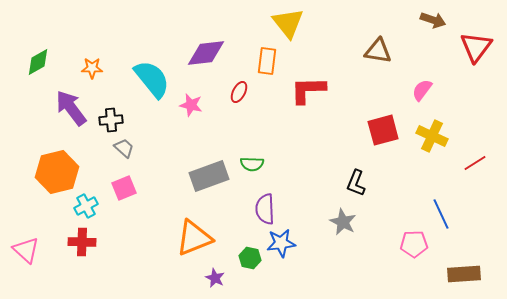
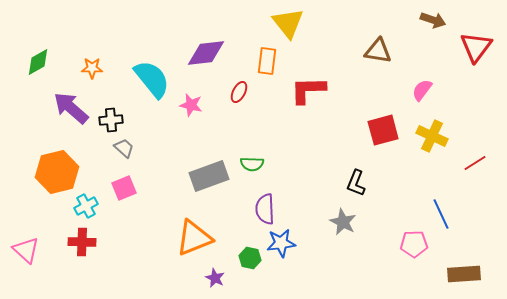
purple arrow: rotated 12 degrees counterclockwise
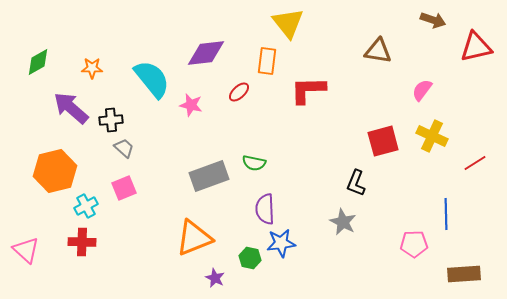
red triangle: rotated 40 degrees clockwise
red ellipse: rotated 20 degrees clockwise
red square: moved 11 px down
green semicircle: moved 2 px right, 1 px up; rotated 10 degrees clockwise
orange hexagon: moved 2 px left, 1 px up
blue line: moved 5 px right; rotated 24 degrees clockwise
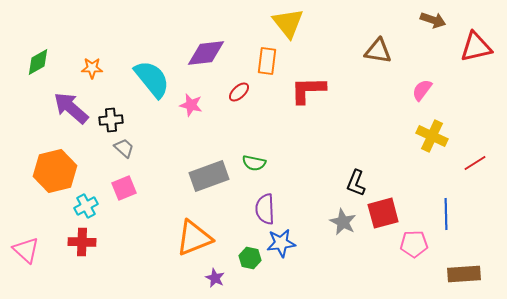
red square: moved 72 px down
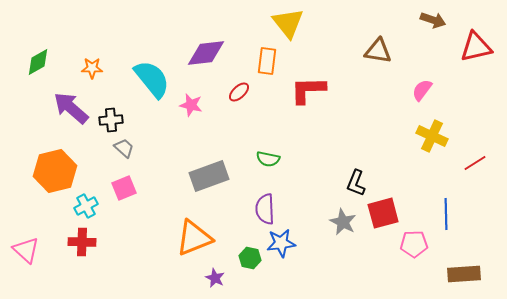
green semicircle: moved 14 px right, 4 px up
